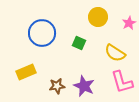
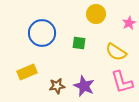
yellow circle: moved 2 px left, 3 px up
green square: rotated 16 degrees counterclockwise
yellow semicircle: moved 1 px right, 1 px up
yellow rectangle: moved 1 px right
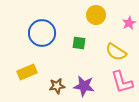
yellow circle: moved 1 px down
purple star: rotated 15 degrees counterclockwise
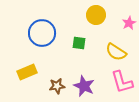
purple star: rotated 15 degrees clockwise
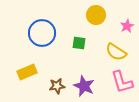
pink star: moved 2 px left, 3 px down
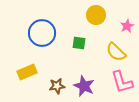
yellow semicircle: rotated 10 degrees clockwise
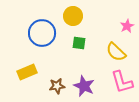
yellow circle: moved 23 px left, 1 px down
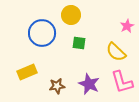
yellow circle: moved 2 px left, 1 px up
purple star: moved 5 px right, 2 px up
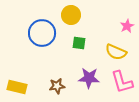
yellow semicircle: rotated 20 degrees counterclockwise
yellow rectangle: moved 10 px left, 15 px down; rotated 36 degrees clockwise
purple star: moved 6 px up; rotated 20 degrees counterclockwise
